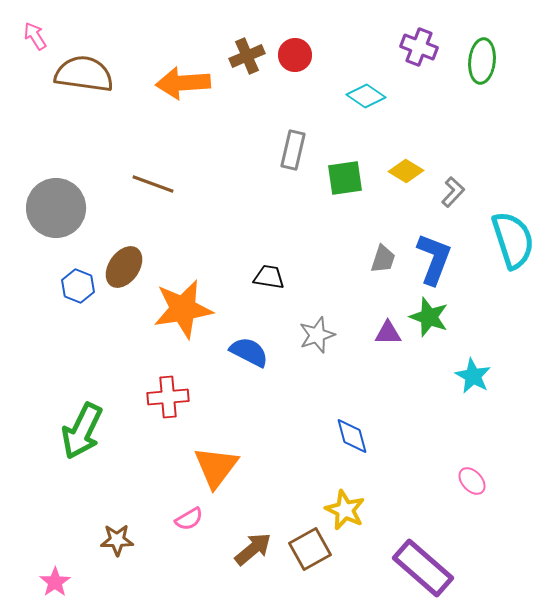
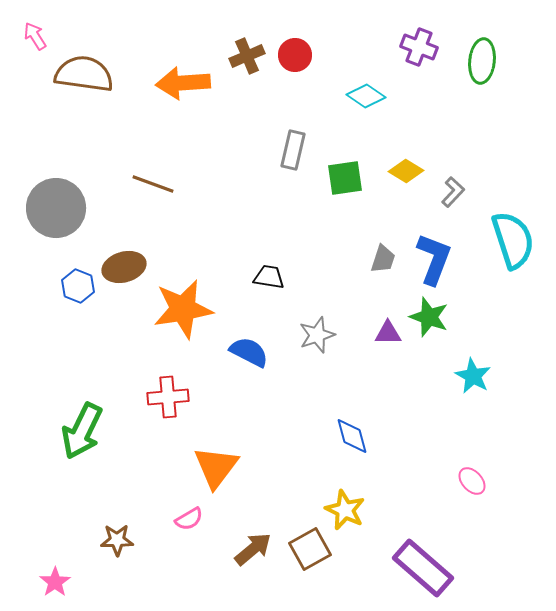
brown ellipse: rotated 39 degrees clockwise
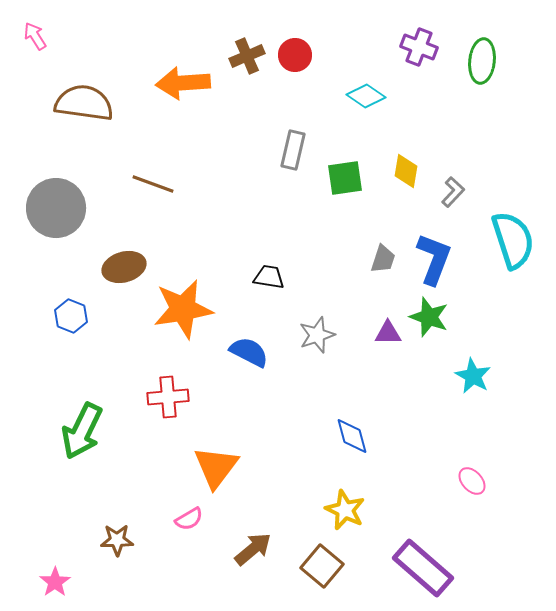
brown semicircle: moved 29 px down
yellow diamond: rotated 68 degrees clockwise
blue hexagon: moved 7 px left, 30 px down
brown square: moved 12 px right, 17 px down; rotated 21 degrees counterclockwise
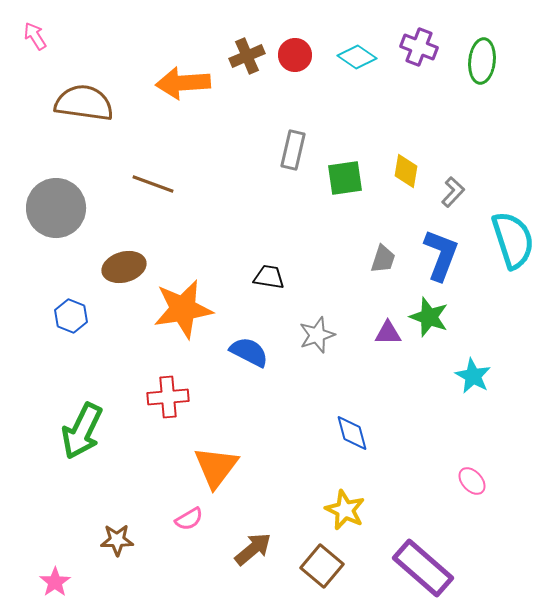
cyan diamond: moved 9 px left, 39 px up
blue L-shape: moved 7 px right, 4 px up
blue diamond: moved 3 px up
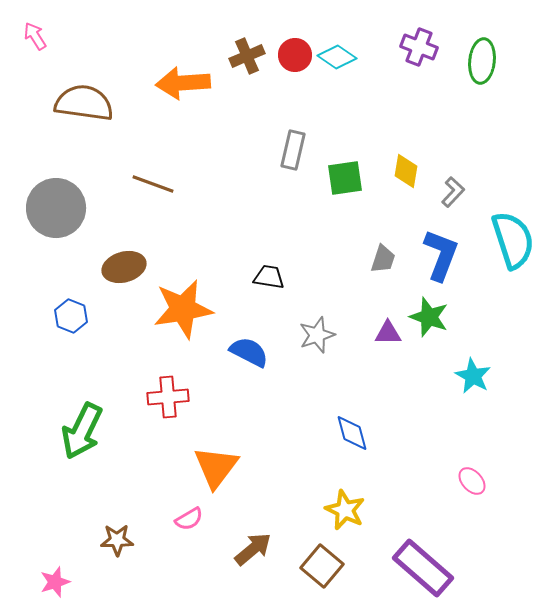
cyan diamond: moved 20 px left
pink star: rotated 16 degrees clockwise
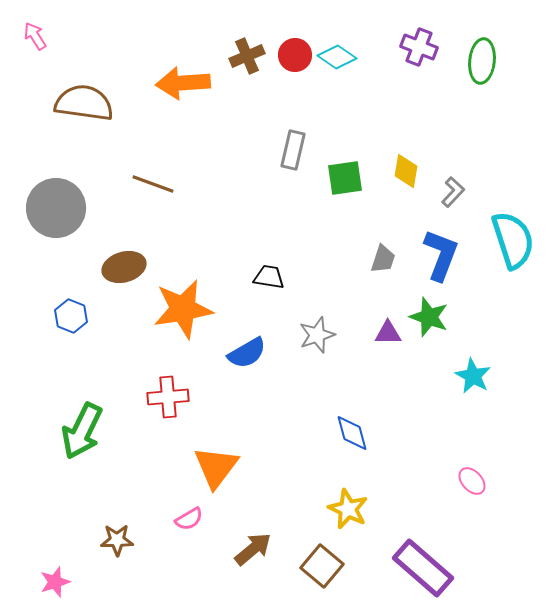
blue semicircle: moved 2 px left, 1 px down; rotated 123 degrees clockwise
yellow star: moved 3 px right, 1 px up
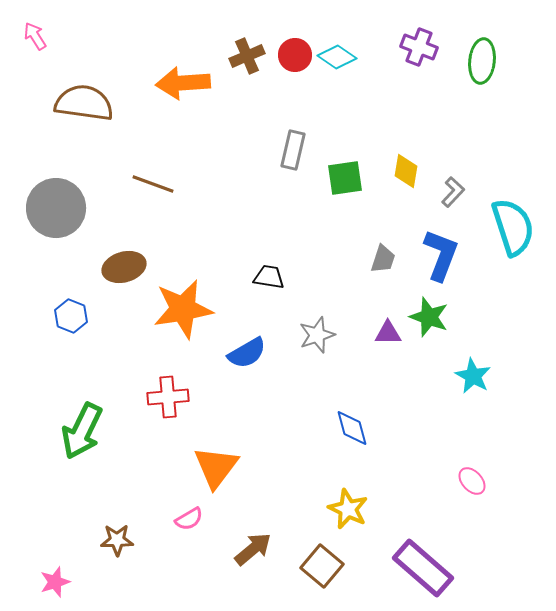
cyan semicircle: moved 13 px up
blue diamond: moved 5 px up
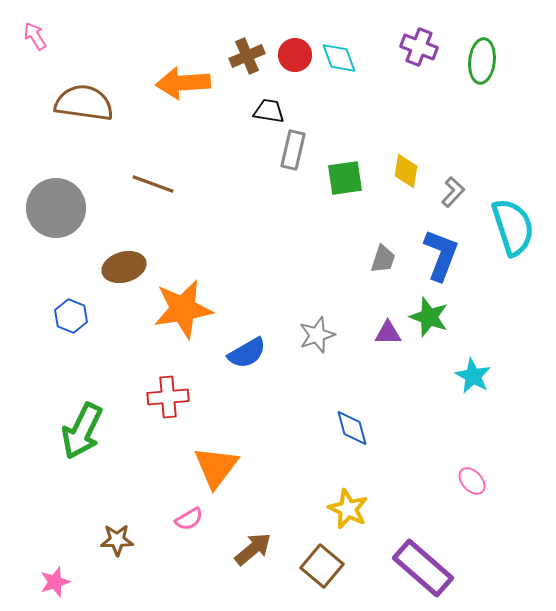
cyan diamond: moved 2 px right, 1 px down; rotated 36 degrees clockwise
black trapezoid: moved 166 px up
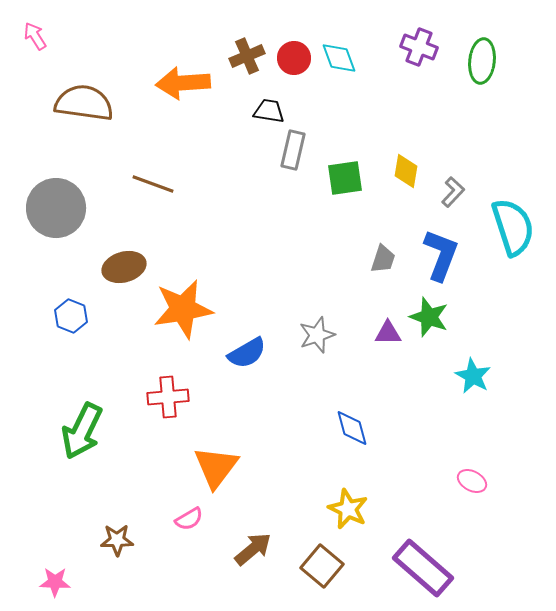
red circle: moved 1 px left, 3 px down
pink ellipse: rotated 20 degrees counterclockwise
pink star: rotated 20 degrees clockwise
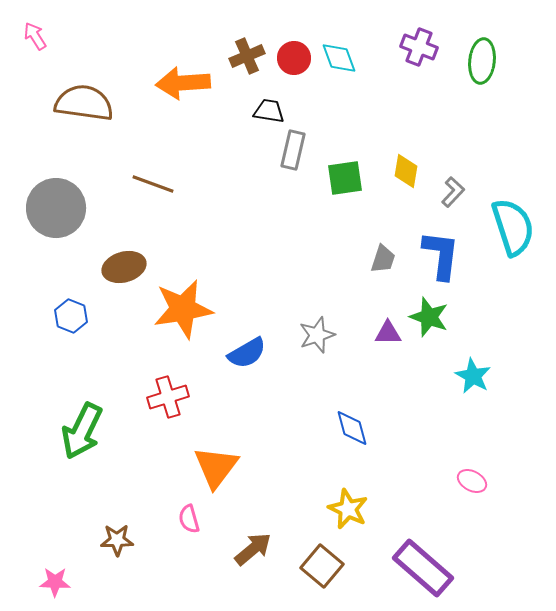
blue L-shape: rotated 14 degrees counterclockwise
red cross: rotated 12 degrees counterclockwise
pink semicircle: rotated 104 degrees clockwise
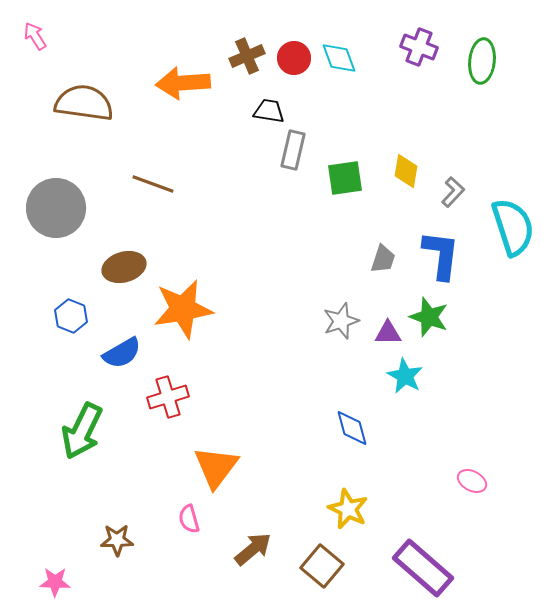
gray star: moved 24 px right, 14 px up
blue semicircle: moved 125 px left
cyan star: moved 68 px left
